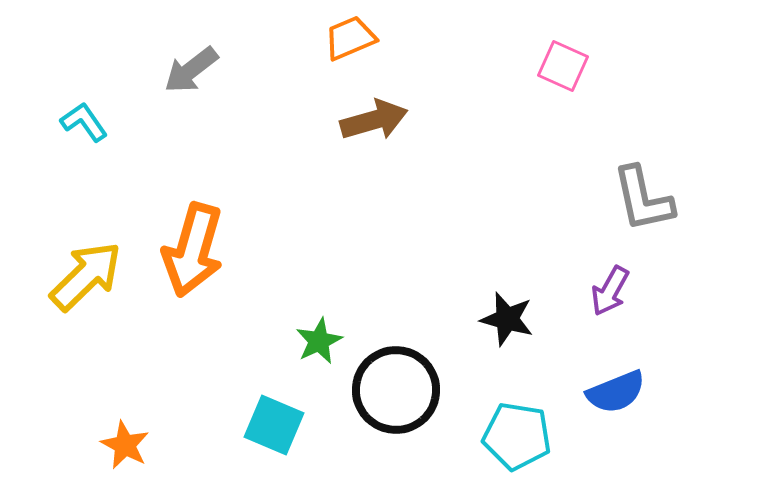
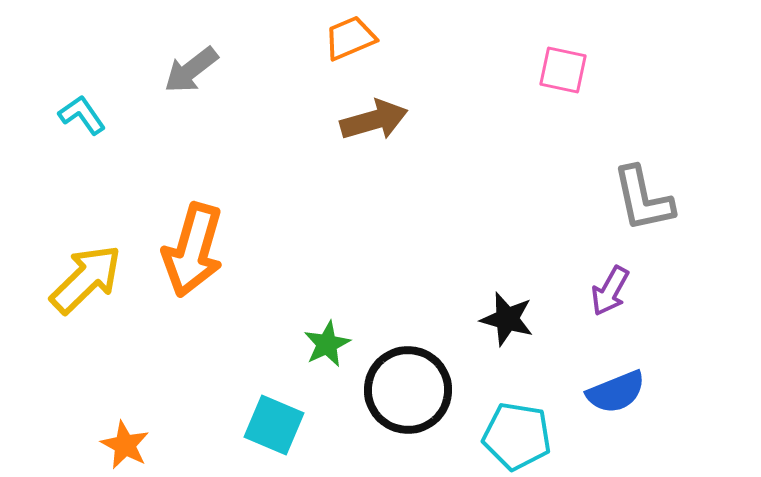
pink square: moved 4 px down; rotated 12 degrees counterclockwise
cyan L-shape: moved 2 px left, 7 px up
yellow arrow: moved 3 px down
green star: moved 8 px right, 3 px down
black circle: moved 12 px right
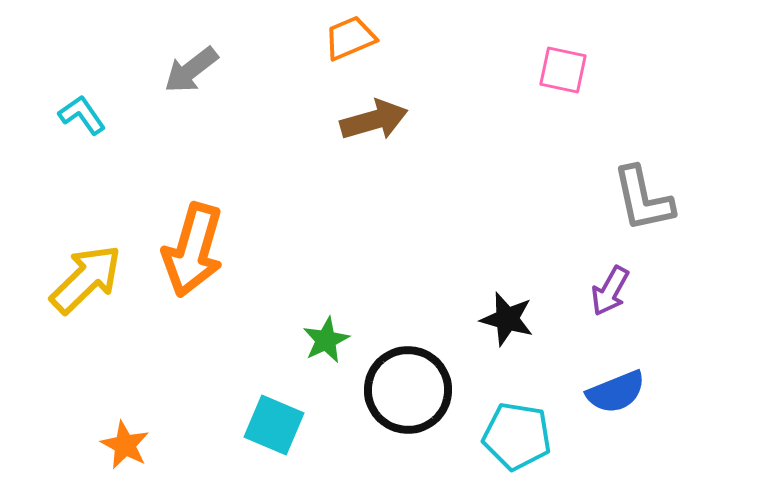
green star: moved 1 px left, 4 px up
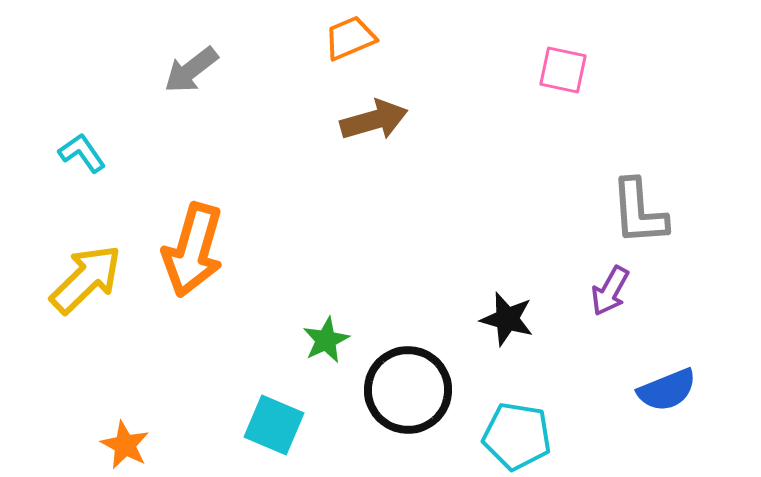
cyan L-shape: moved 38 px down
gray L-shape: moved 4 px left, 13 px down; rotated 8 degrees clockwise
blue semicircle: moved 51 px right, 2 px up
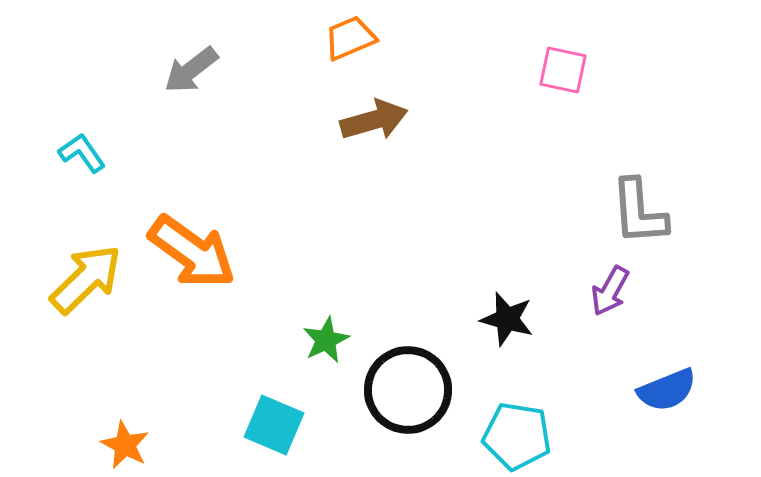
orange arrow: moved 1 px left, 2 px down; rotated 70 degrees counterclockwise
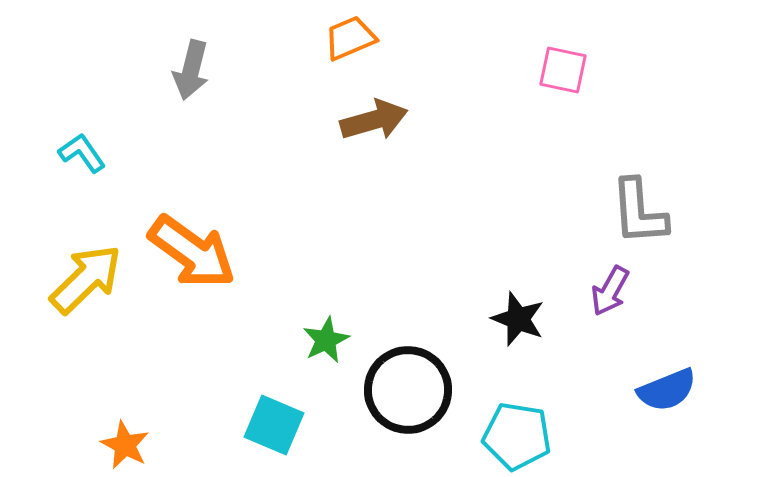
gray arrow: rotated 38 degrees counterclockwise
black star: moved 11 px right; rotated 6 degrees clockwise
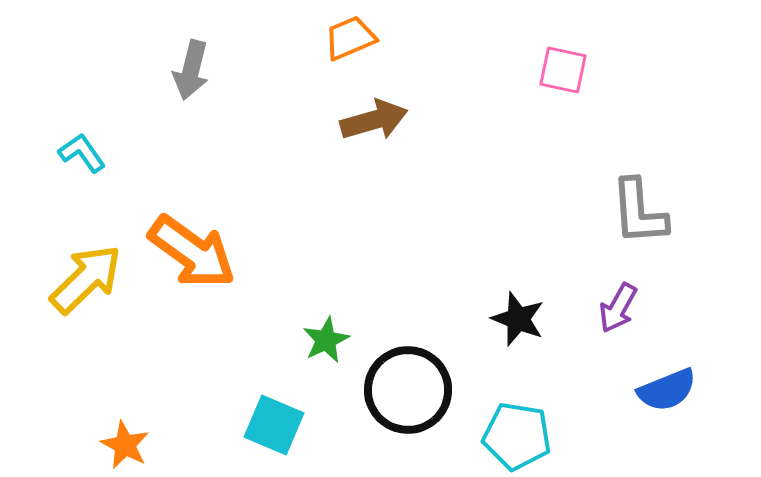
purple arrow: moved 8 px right, 17 px down
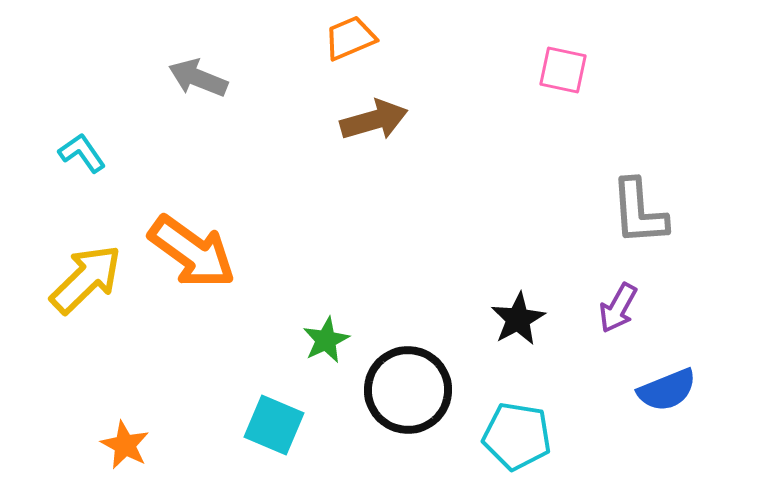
gray arrow: moved 7 px right, 8 px down; rotated 98 degrees clockwise
black star: rotated 22 degrees clockwise
